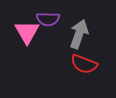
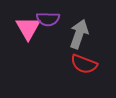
pink triangle: moved 1 px right, 4 px up
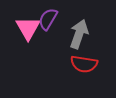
purple semicircle: rotated 120 degrees clockwise
red semicircle: rotated 12 degrees counterclockwise
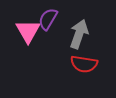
pink triangle: moved 3 px down
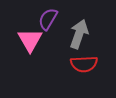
pink triangle: moved 2 px right, 9 px down
red semicircle: rotated 12 degrees counterclockwise
